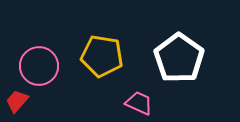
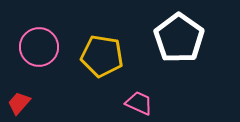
white pentagon: moved 20 px up
pink circle: moved 19 px up
red trapezoid: moved 2 px right, 2 px down
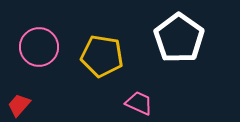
red trapezoid: moved 2 px down
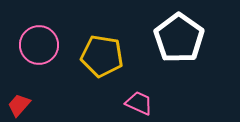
pink circle: moved 2 px up
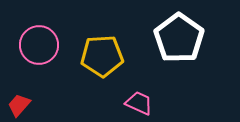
yellow pentagon: rotated 12 degrees counterclockwise
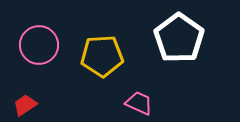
red trapezoid: moved 6 px right; rotated 15 degrees clockwise
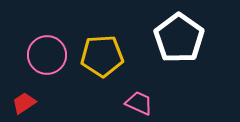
pink circle: moved 8 px right, 10 px down
red trapezoid: moved 1 px left, 2 px up
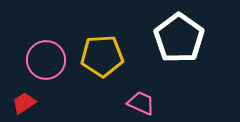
pink circle: moved 1 px left, 5 px down
pink trapezoid: moved 2 px right
